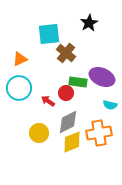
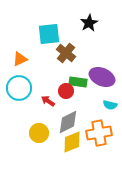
red circle: moved 2 px up
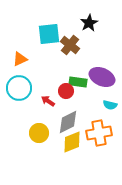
brown cross: moved 4 px right, 8 px up
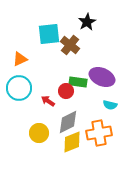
black star: moved 2 px left, 1 px up
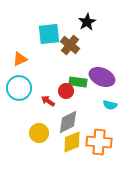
orange cross: moved 9 px down; rotated 15 degrees clockwise
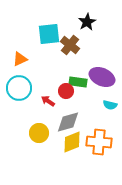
gray diamond: rotated 10 degrees clockwise
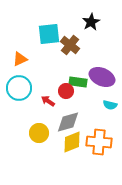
black star: moved 4 px right
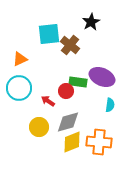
cyan semicircle: rotated 96 degrees counterclockwise
yellow circle: moved 6 px up
